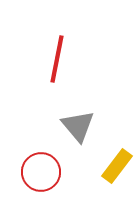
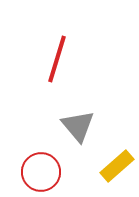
red line: rotated 6 degrees clockwise
yellow rectangle: rotated 12 degrees clockwise
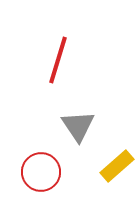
red line: moved 1 px right, 1 px down
gray triangle: rotated 6 degrees clockwise
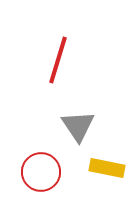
yellow rectangle: moved 10 px left, 2 px down; rotated 52 degrees clockwise
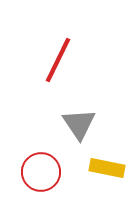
red line: rotated 9 degrees clockwise
gray triangle: moved 1 px right, 2 px up
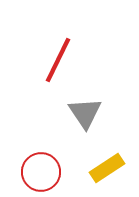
gray triangle: moved 6 px right, 11 px up
yellow rectangle: rotated 44 degrees counterclockwise
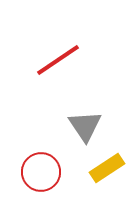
red line: rotated 30 degrees clockwise
gray triangle: moved 13 px down
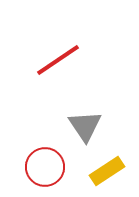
yellow rectangle: moved 3 px down
red circle: moved 4 px right, 5 px up
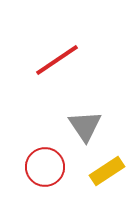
red line: moved 1 px left
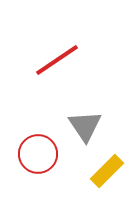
red circle: moved 7 px left, 13 px up
yellow rectangle: rotated 12 degrees counterclockwise
